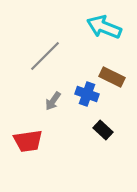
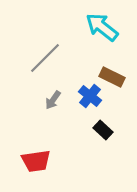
cyan arrow: moved 2 px left; rotated 16 degrees clockwise
gray line: moved 2 px down
blue cross: moved 3 px right, 2 px down; rotated 20 degrees clockwise
gray arrow: moved 1 px up
red trapezoid: moved 8 px right, 20 px down
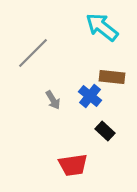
gray line: moved 12 px left, 5 px up
brown rectangle: rotated 20 degrees counterclockwise
gray arrow: rotated 66 degrees counterclockwise
black rectangle: moved 2 px right, 1 px down
red trapezoid: moved 37 px right, 4 px down
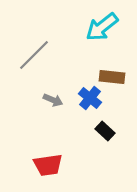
cyan arrow: rotated 76 degrees counterclockwise
gray line: moved 1 px right, 2 px down
blue cross: moved 2 px down
gray arrow: rotated 36 degrees counterclockwise
red trapezoid: moved 25 px left
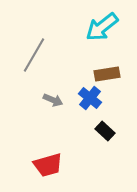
gray line: rotated 15 degrees counterclockwise
brown rectangle: moved 5 px left, 3 px up; rotated 15 degrees counterclockwise
red trapezoid: rotated 8 degrees counterclockwise
